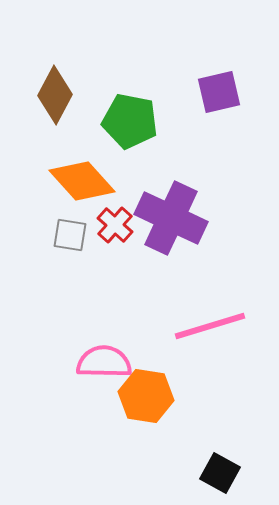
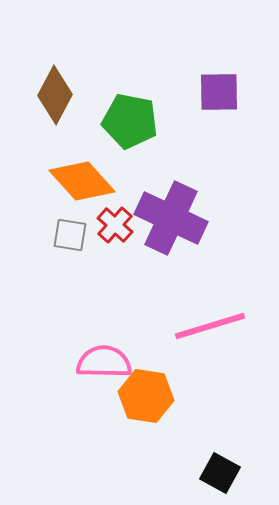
purple square: rotated 12 degrees clockwise
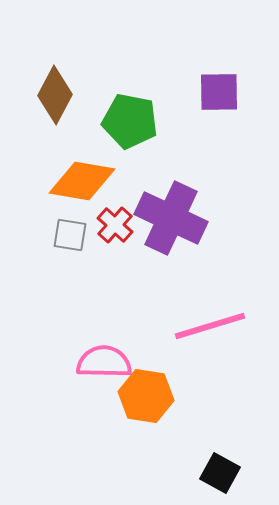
orange diamond: rotated 38 degrees counterclockwise
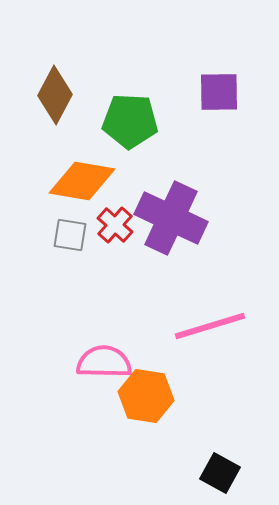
green pentagon: rotated 8 degrees counterclockwise
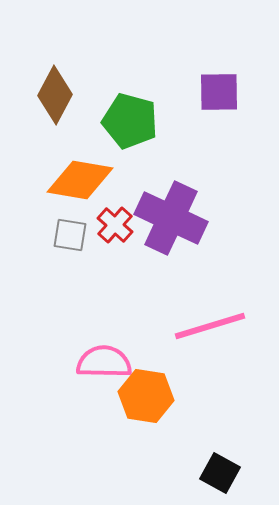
green pentagon: rotated 12 degrees clockwise
orange diamond: moved 2 px left, 1 px up
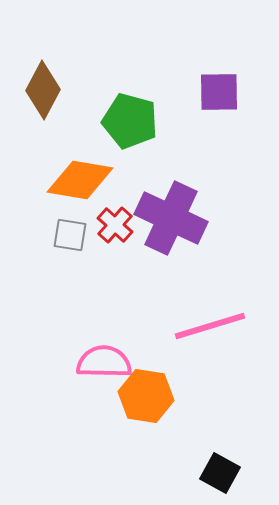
brown diamond: moved 12 px left, 5 px up
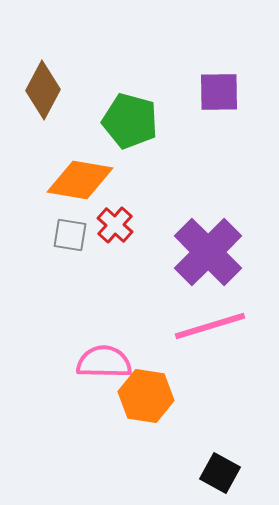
purple cross: moved 37 px right, 34 px down; rotated 20 degrees clockwise
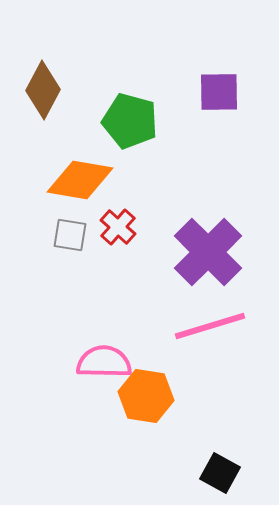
red cross: moved 3 px right, 2 px down
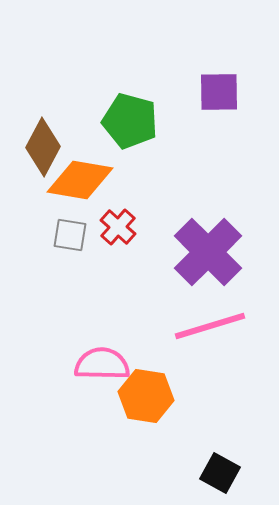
brown diamond: moved 57 px down
pink semicircle: moved 2 px left, 2 px down
